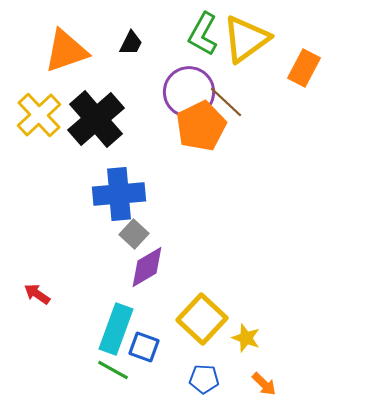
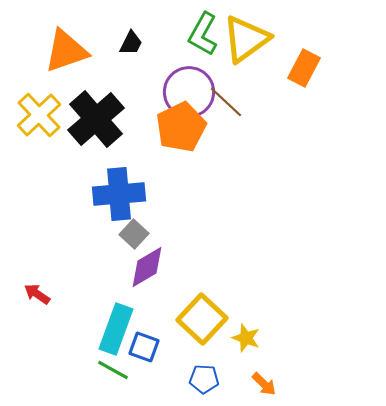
orange pentagon: moved 20 px left, 1 px down
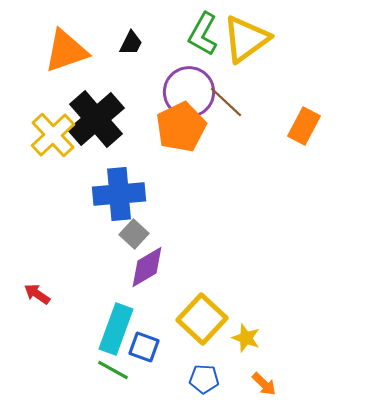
orange rectangle: moved 58 px down
yellow cross: moved 14 px right, 20 px down
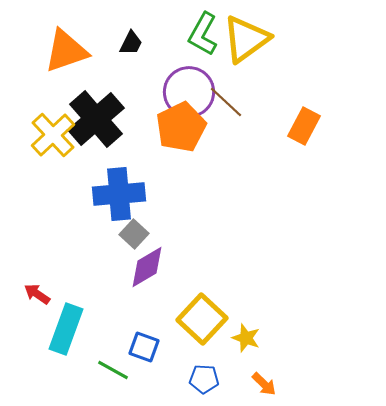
cyan rectangle: moved 50 px left
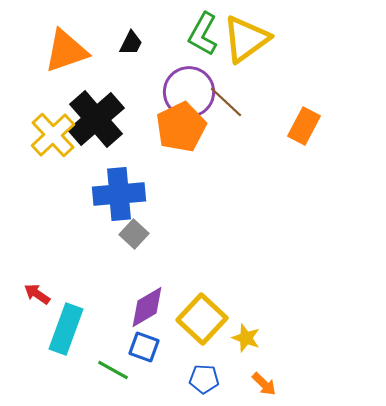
purple diamond: moved 40 px down
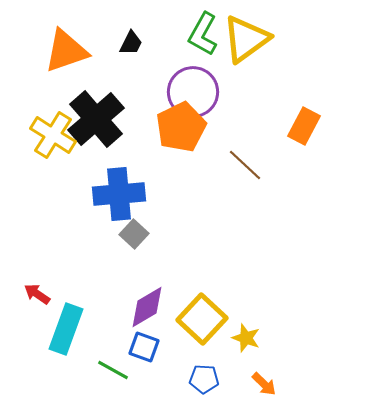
purple circle: moved 4 px right
brown line: moved 19 px right, 63 px down
yellow cross: rotated 15 degrees counterclockwise
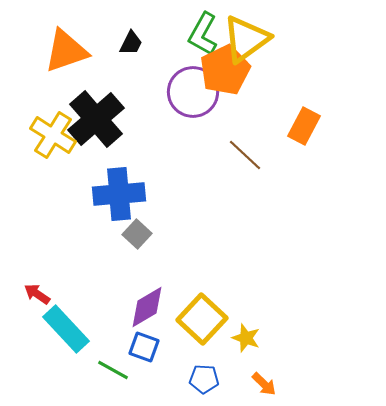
orange pentagon: moved 44 px right, 57 px up
brown line: moved 10 px up
gray square: moved 3 px right
cyan rectangle: rotated 63 degrees counterclockwise
